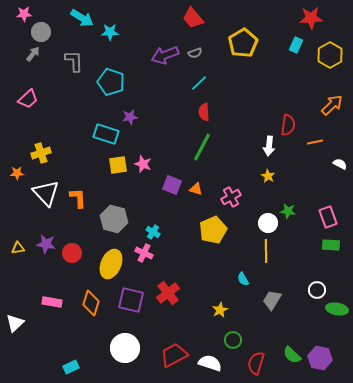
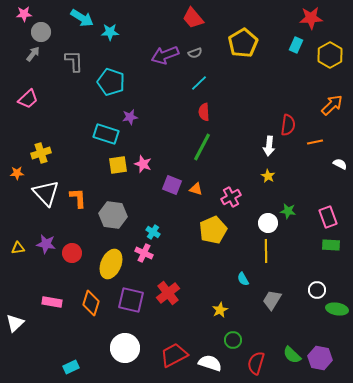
gray hexagon at (114, 219): moved 1 px left, 4 px up; rotated 8 degrees counterclockwise
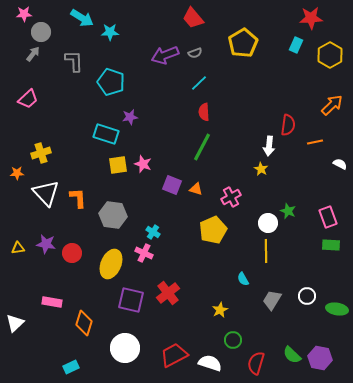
yellow star at (268, 176): moved 7 px left, 7 px up
green star at (288, 211): rotated 14 degrees clockwise
white circle at (317, 290): moved 10 px left, 6 px down
orange diamond at (91, 303): moved 7 px left, 20 px down
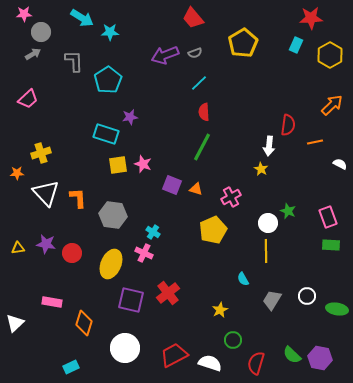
gray arrow at (33, 54): rotated 21 degrees clockwise
cyan pentagon at (111, 82): moved 3 px left, 2 px up; rotated 20 degrees clockwise
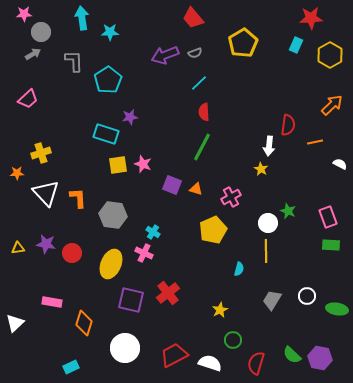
cyan arrow at (82, 18): rotated 130 degrees counterclockwise
cyan semicircle at (243, 279): moved 4 px left, 10 px up; rotated 136 degrees counterclockwise
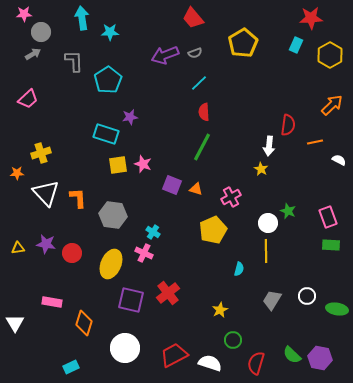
white semicircle at (340, 164): moved 1 px left, 4 px up
white triangle at (15, 323): rotated 18 degrees counterclockwise
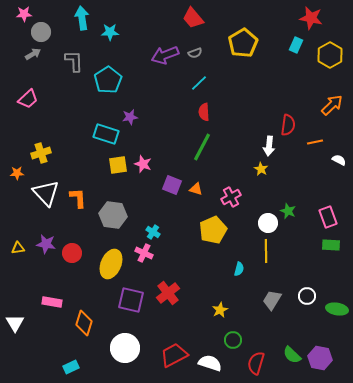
red star at (311, 18): rotated 15 degrees clockwise
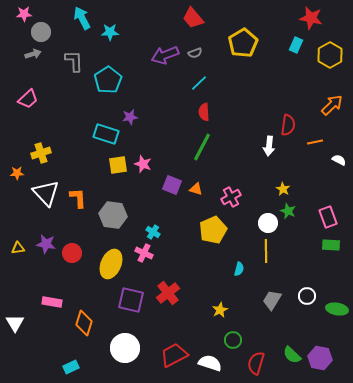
cyan arrow at (82, 18): rotated 20 degrees counterclockwise
gray arrow at (33, 54): rotated 14 degrees clockwise
yellow star at (261, 169): moved 22 px right, 20 px down
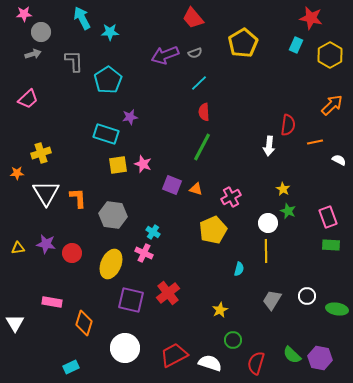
white triangle at (46, 193): rotated 12 degrees clockwise
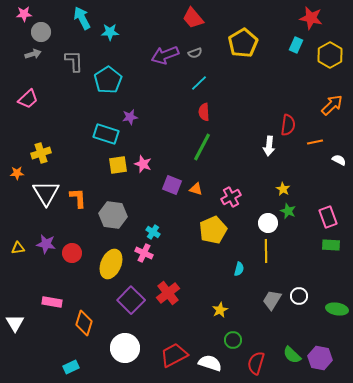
white circle at (307, 296): moved 8 px left
purple square at (131, 300): rotated 32 degrees clockwise
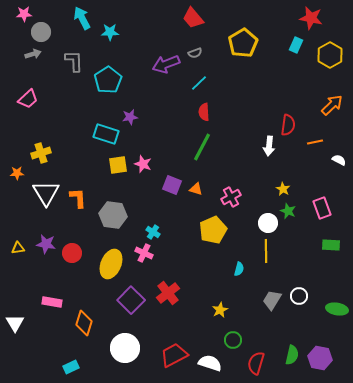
purple arrow at (165, 55): moved 1 px right, 9 px down
pink rectangle at (328, 217): moved 6 px left, 9 px up
green semicircle at (292, 355): rotated 120 degrees counterclockwise
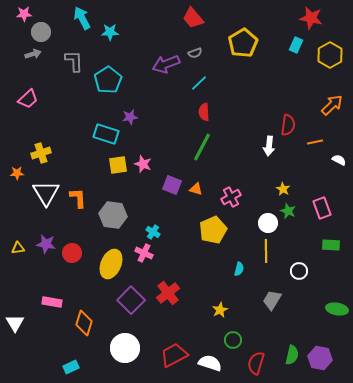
white circle at (299, 296): moved 25 px up
